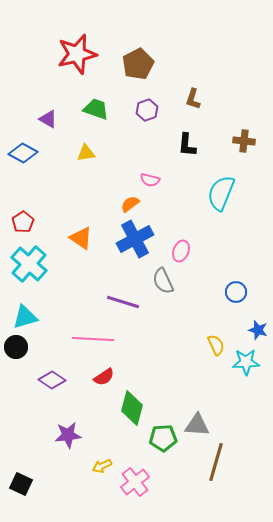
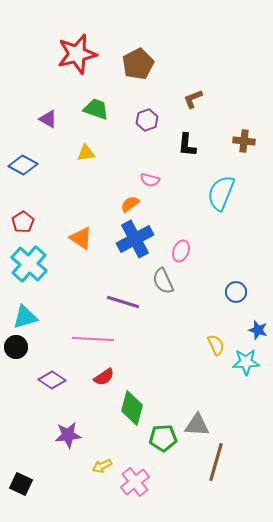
brown L-shape: rotated 50 degrees clockwise
purple hexagon: moved 10 px down
blue diamond: moved 12 px down
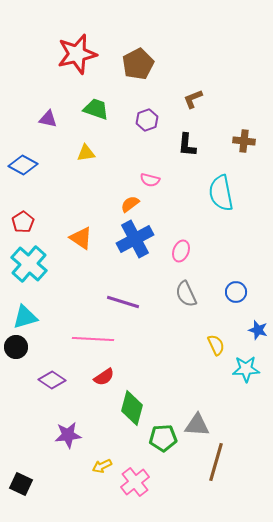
purple triangle: rotated 18 degrees counterclockwise
cyan semicircle: rotated 33 degrees counterclockwise
gray semicircle: moved 23 px right, 13 px down
cyan star: moved 7 px down
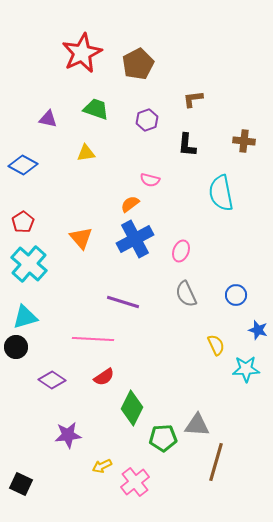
red star: moved 5 px right, 1 px up; rotated 12 degrees counterclockwise
brown L-shape: rotated 15 degrees clockwise
orange triangle: rotated 15 degrees clockwise
blue circle: moved 3 px down
green diamond: rotated 12 degrees clockwise
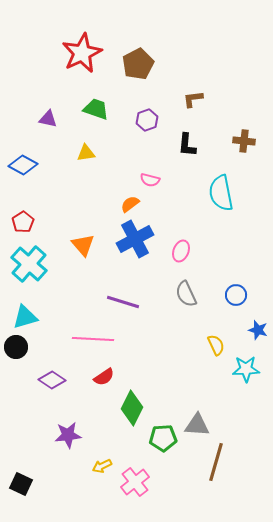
orange triangle: moved 2 px right, 7 px down
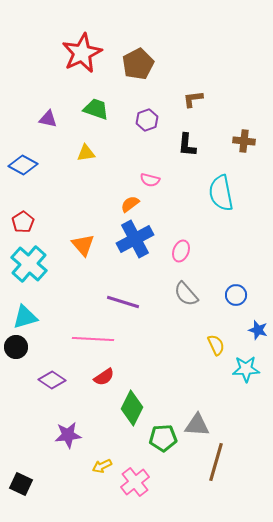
gray semicircle: rotated 16 degrees counterclockwise
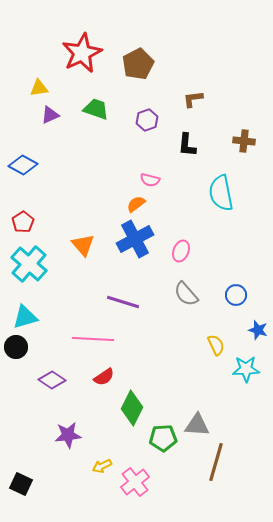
purple triangle: moved 2 px right, 4 px up; rotated 36 degrees counterclockwise
yellow triangle: moved 47 px left, 65 px up
orange semicircle: moved 6 px right
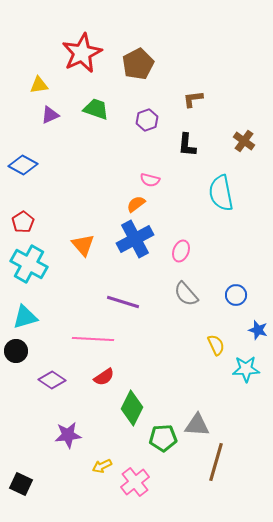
yellow triangle: moved 3 px up
brown cross: rotated 30 degrees clockwise
cyan cross: rotated 12 degrees counterclockwise
black circle: moved 4 px down
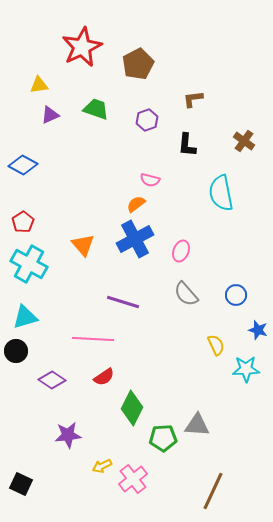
red star: moved 6 px up
brown line: moved 3 px left, 29 px down; rotated 9 degrees clockwise
pink cross: moved 2 px left, 3 px up
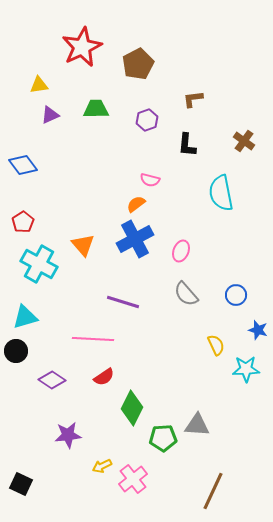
green trapezoid: rotated 20 degrees counterclockwise
blue diamond: rotated 24 degrees clockwise
cyan cross: moved 10 px right
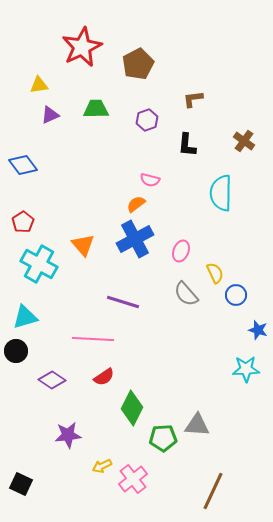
cyan semicircle: rotated 12 degrees clockwise
yellow semicircle: moved 1 px left, 72 px up
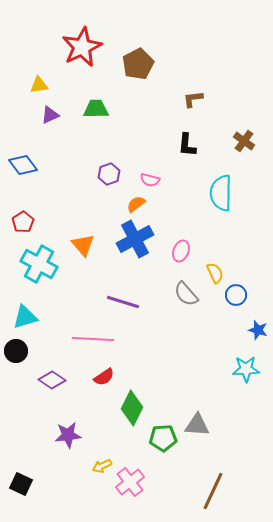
purple hexagon: moved 38 px left, 54 px down
pink cross: moved 3 px left, 3 px down
